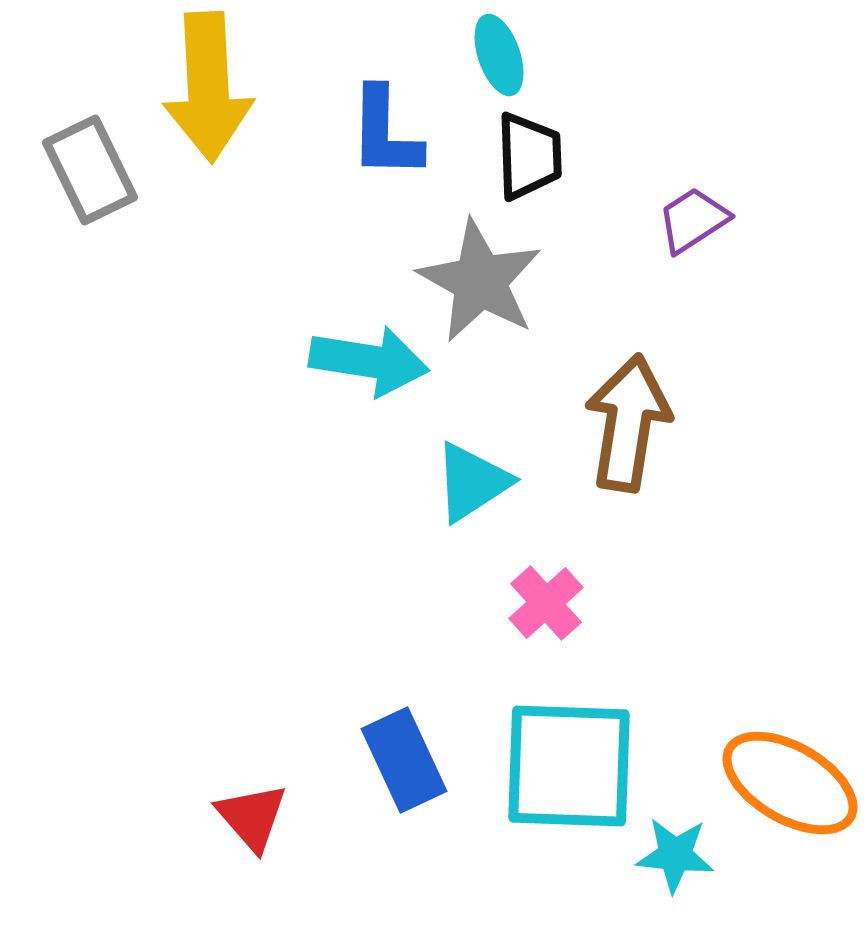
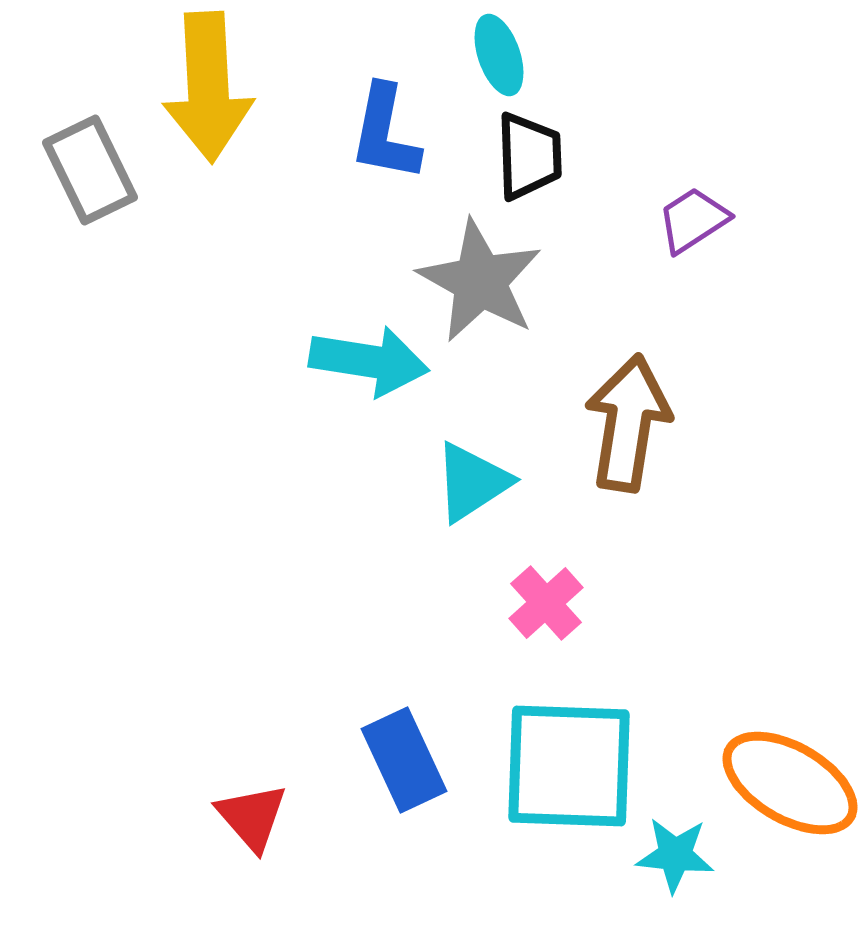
blue L-shape: rotated 10 degrees clockwise
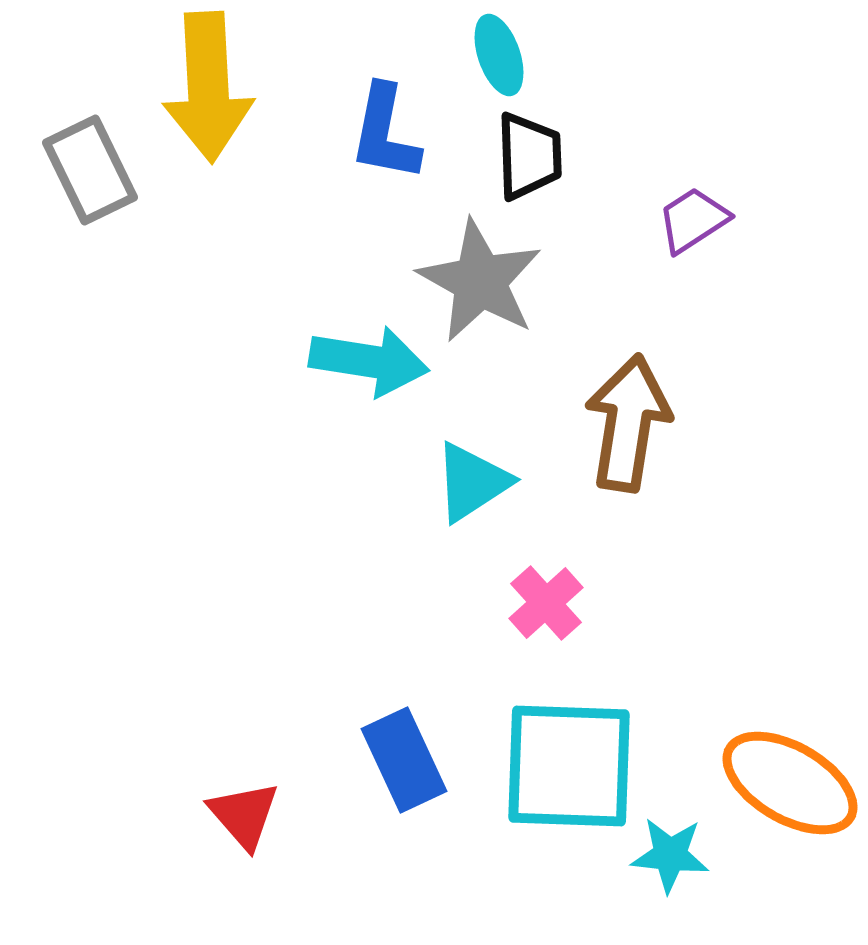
red triangle: moved 8 px left, 2 px up
cyan star: moved 5 px left
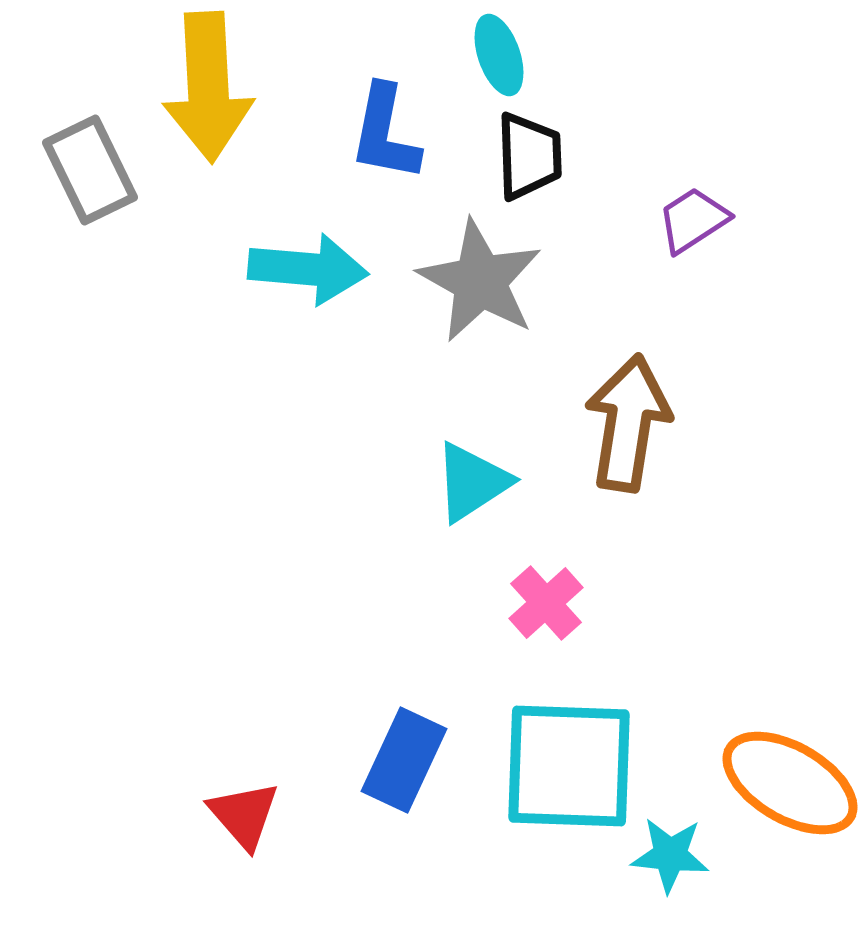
cyan arrow: moved 61 px left, 92 px up; rotated 4 degrees counterclockwise
blue rectangle: rotated 50 degrees clockwise
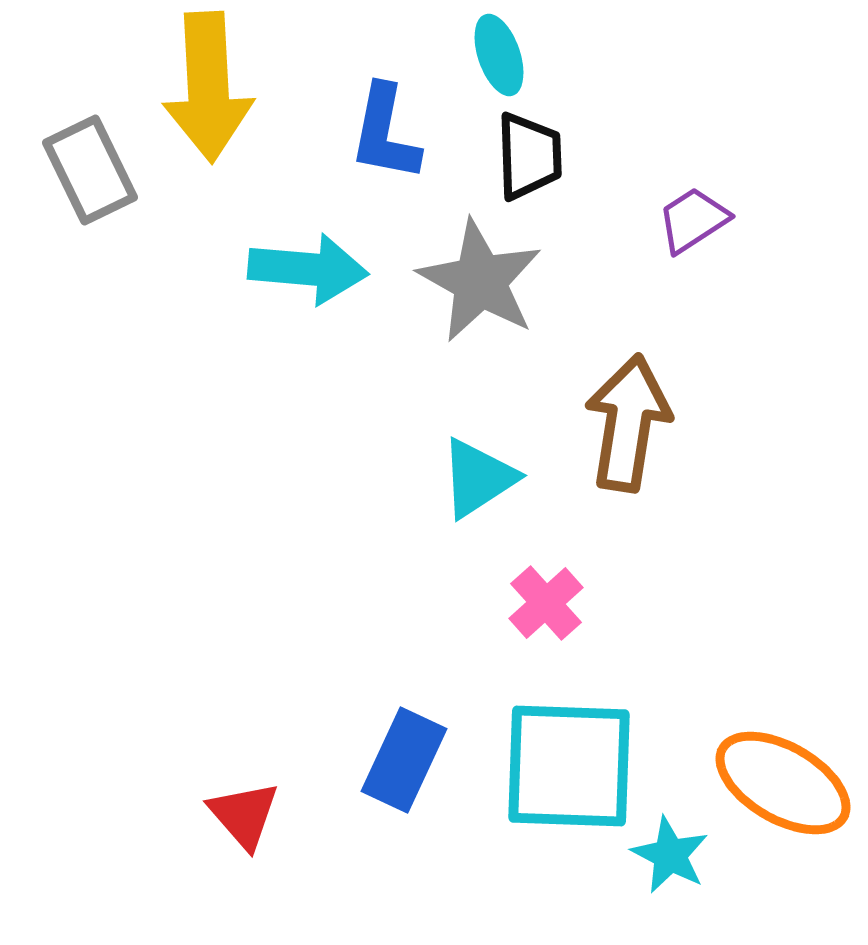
cyan triangle: moved 6 px right, 4 px up
orange ellipse: moved 7 px left
cyan star: rotated 22 degrees clockwise
